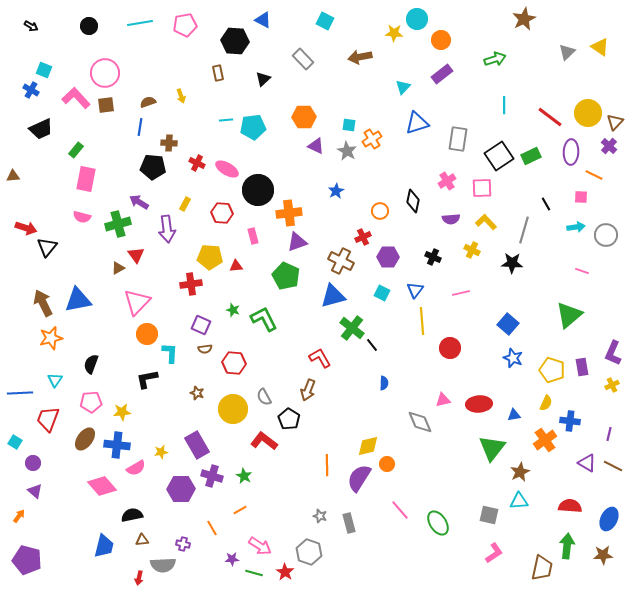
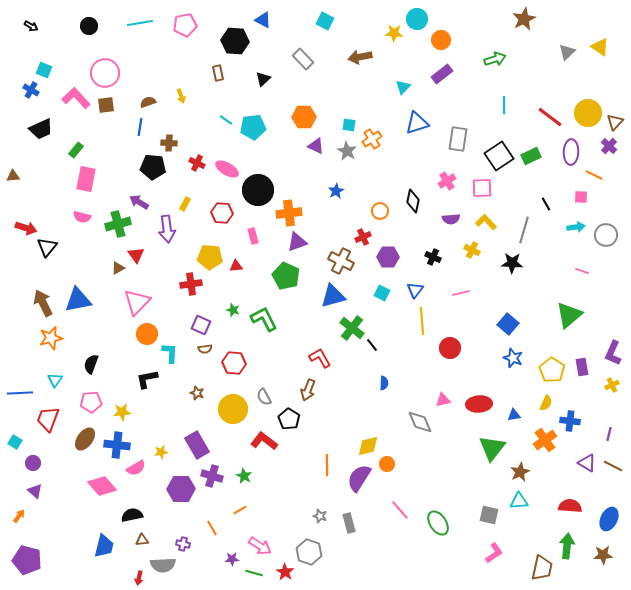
cyan line at (226, 120): rotated 40 degrees clockwise
yellow pentagon at (552, 370): rotated 15 degrees clockwise
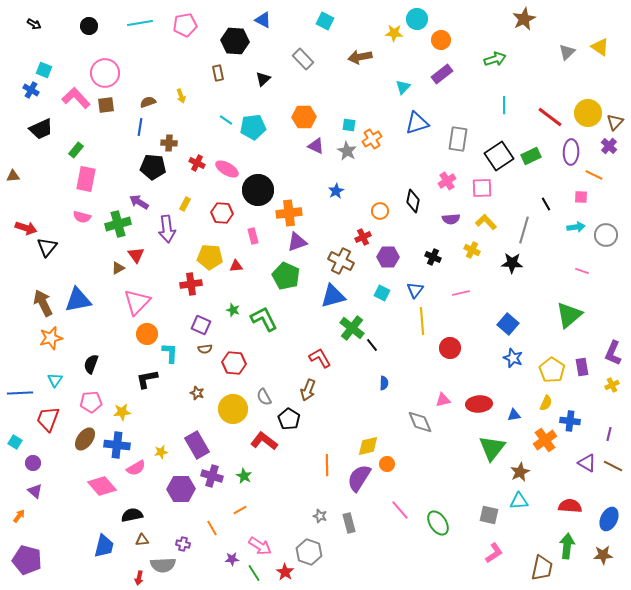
black arrow at (31, 26): moved 3 px right, 2 px up
green line at (254, 573): rotated 42 degrees clockwise
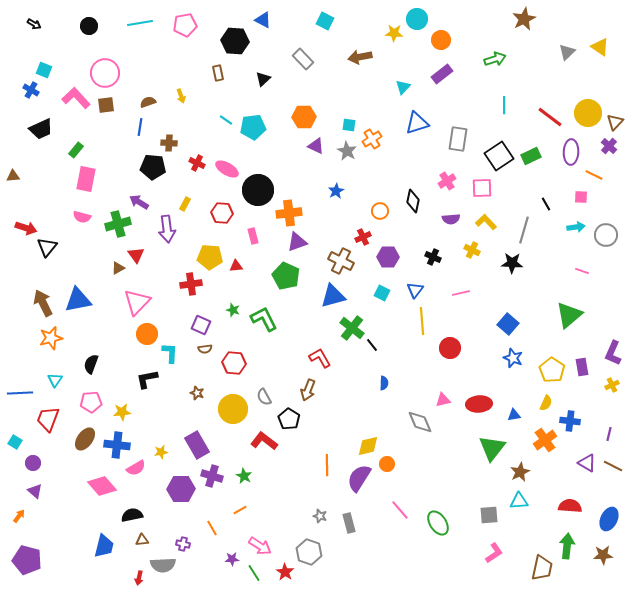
gray square at (489, 515): rotated 18 degrees counterclockwise
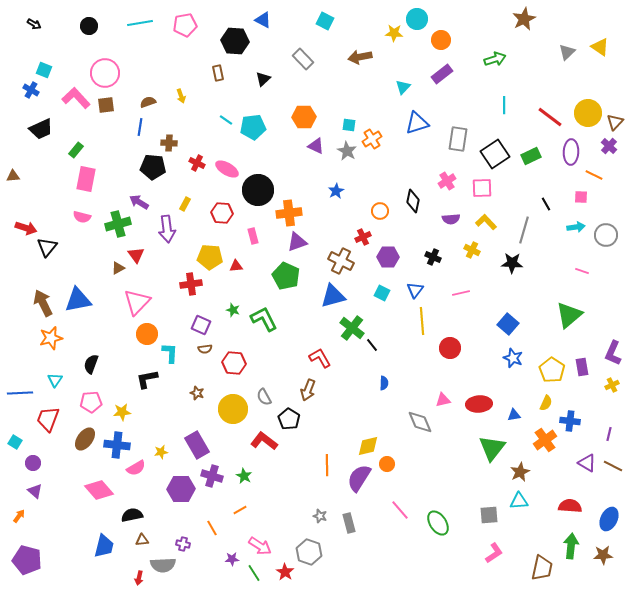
black square at (499, 156): moved 4 px left, 2 px up
pink diamond at (102, 486): moved 3 px left, 4 px down
green arrow at (567, 546): moved 4 px right
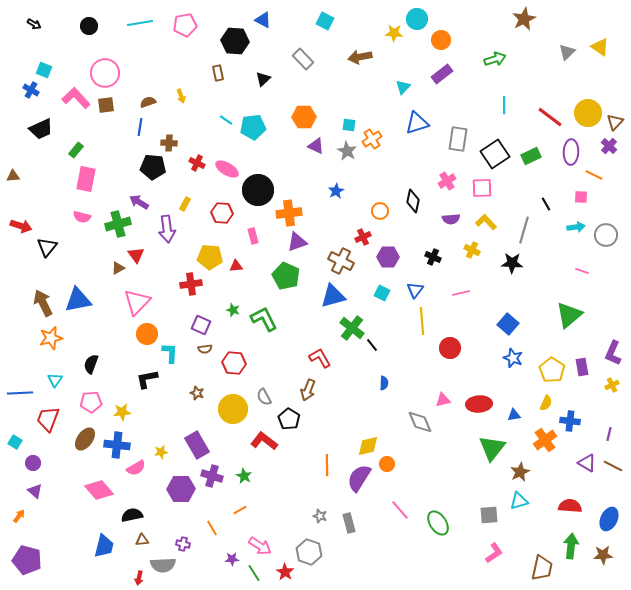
red arrow at (26, 228): moved 5 px left, 2 px up
cyan triangle at (519, 501): rotated 12 degrees counterclockwise
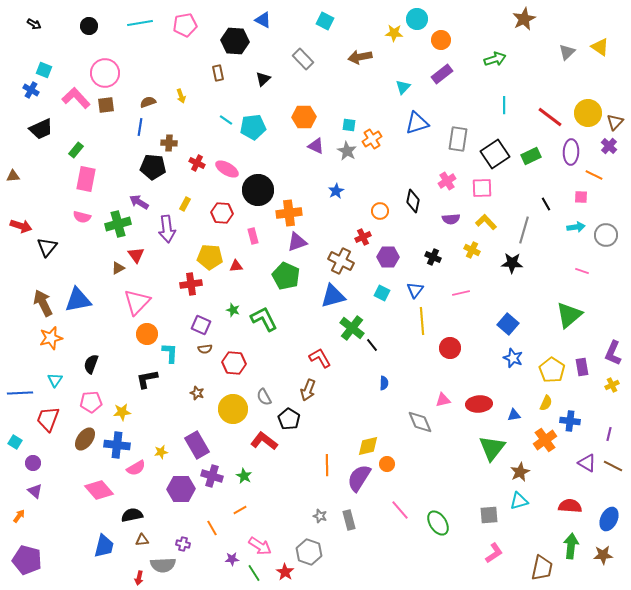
gray rectangle at (349, 523): moved 3 px up
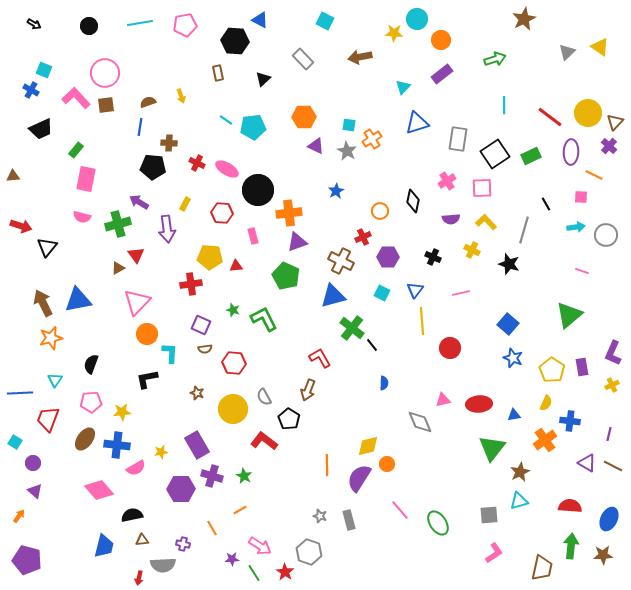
blue triangle at (263, 20): moved 3 px left
black star at (512, 263): moved 3 px left, 1 px down; rotated 15 degrees clockwise
